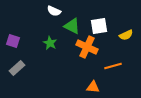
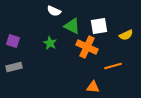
gray rectangle: moved 3 px left, 1 px up; rotated 28 degrees clockwise
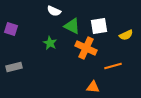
purple square: moved 2 px left, 12 px up
orange cross: moved 1 px left, 1 px down
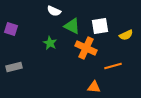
white square: moved 1 px right
orange triangle: moved 1 px right
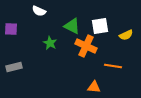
white semicircle: moved 15 px left
purple square: rotated 16 degrees counterclockwise
orange cross: moved 2 px up
orange line: rotated 24 degrees clockwise
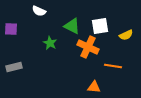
orange cross: moved 2 px right, 1 px down
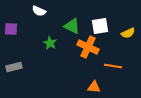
yellow semicircle: moved 2 px right, 2 px up
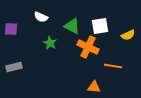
white semicircle: moved 2 px right, 6 px down
yellow semicircle: moved 2 px down
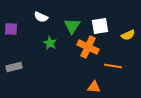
green triangle: rotated 36 degrees clockwise
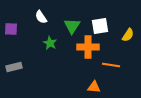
white semicircle: rotated 32 degrees clockwise
yellow semicircle: rotated 32 degrees counterclockwise
orange cross: rotated 25 degrees counterclockwise
orange line: moved 2 px left, 1 px up
